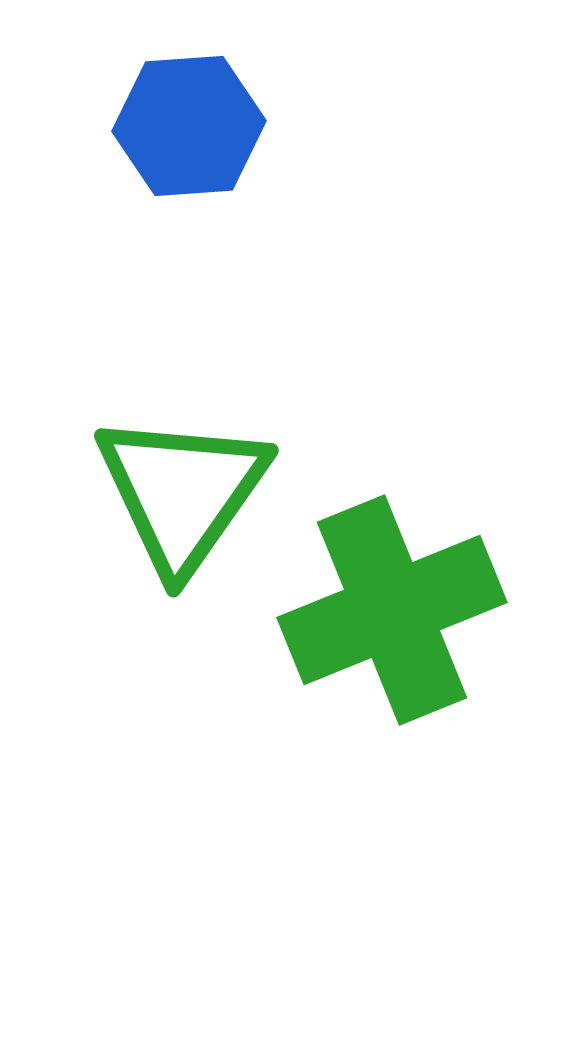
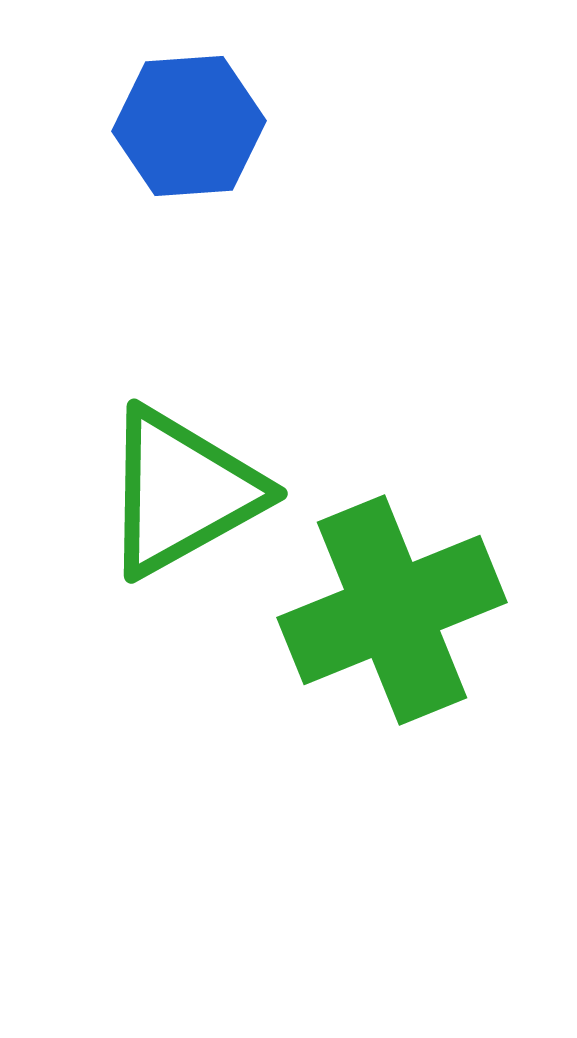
green triangle: rotated 26 degrees clockwise
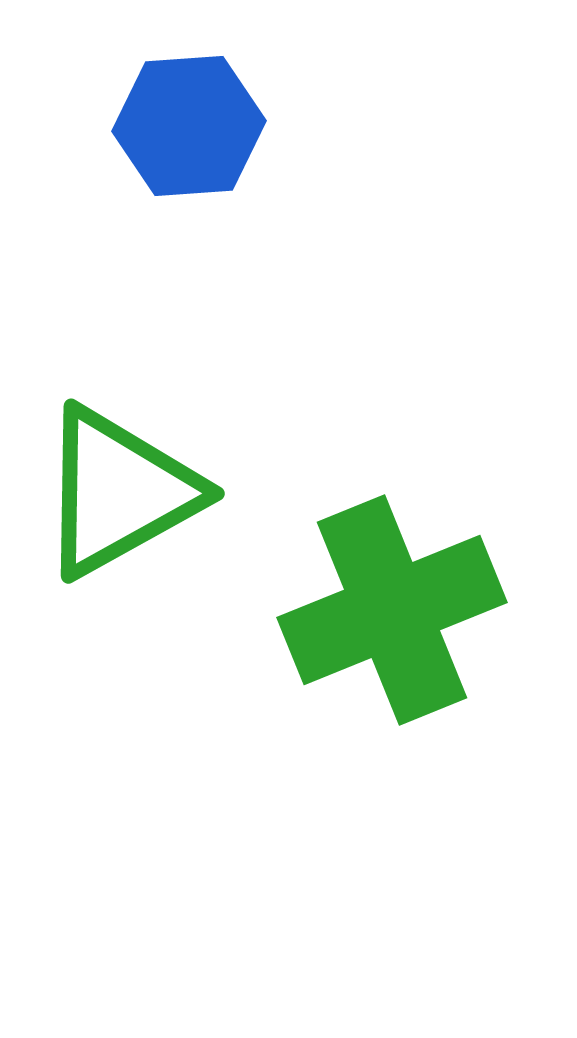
green triangle: moved 63 px left
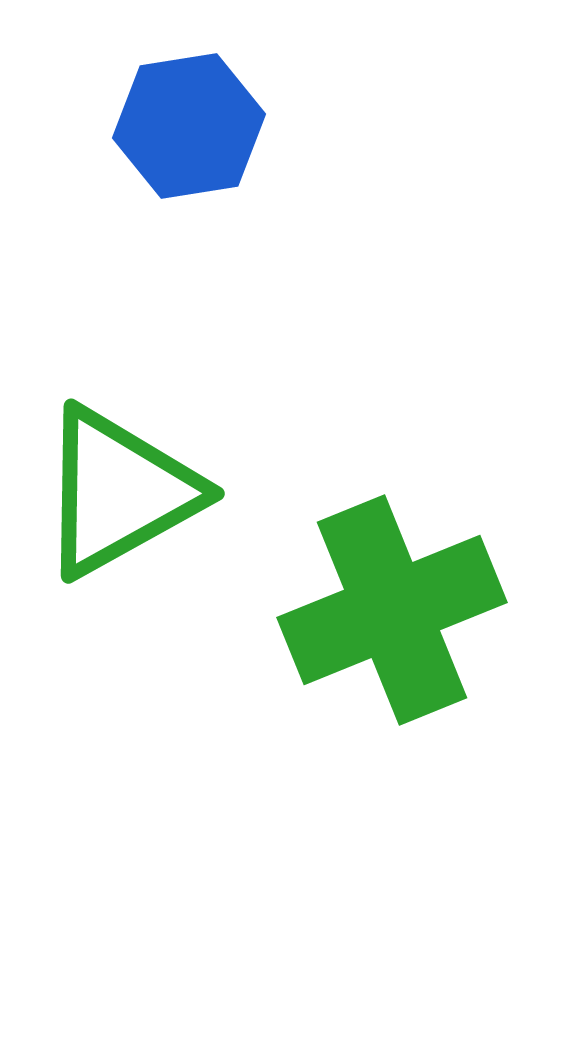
blue hexagon: rotated 5 degrees counterclockwise
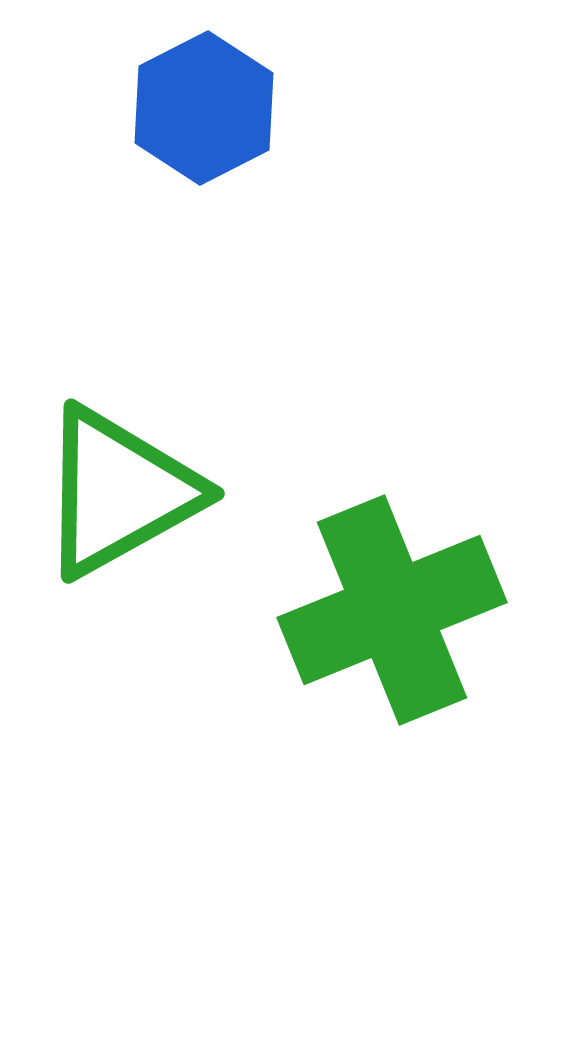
blue hexagon: moved 15 px right, 18 px up; rotated 18 degrees counterclockwise
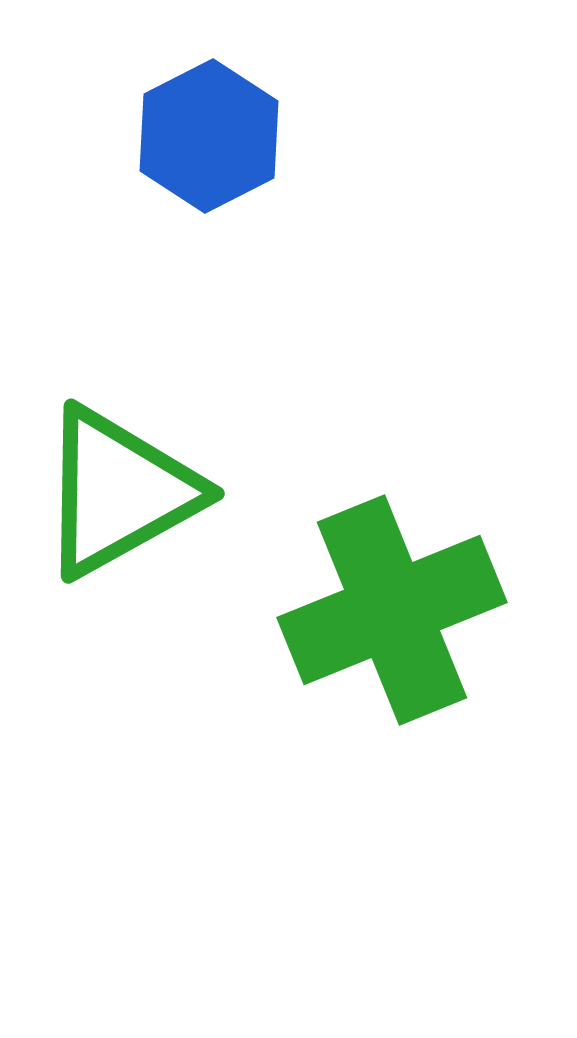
blue hexagon: moved 5 px right, 28 px down
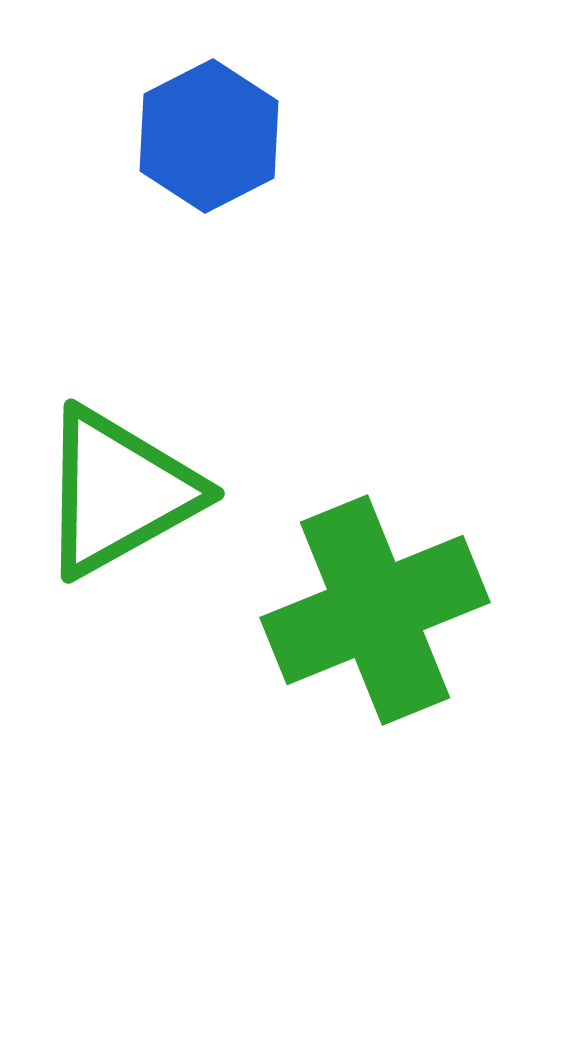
green cross: moved 17 px left
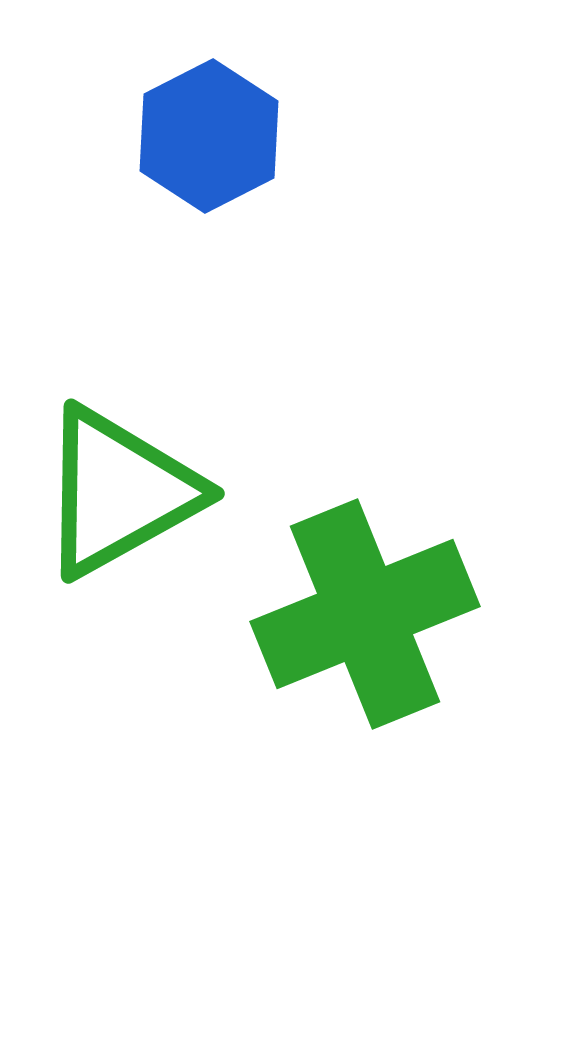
green cross: moved 10 px left, 4 px down
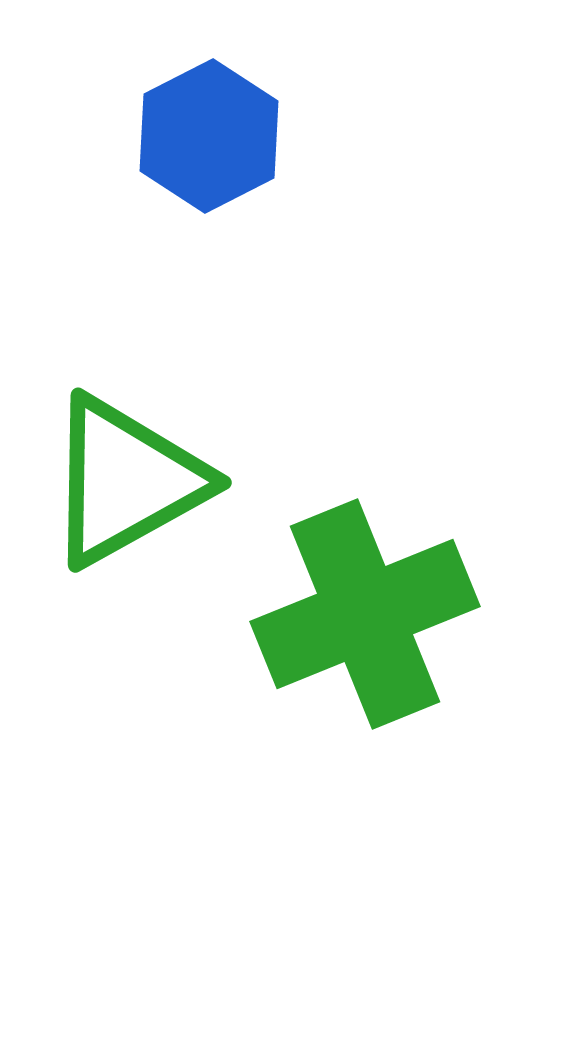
green triangle: moved 7 px right, 11 px up
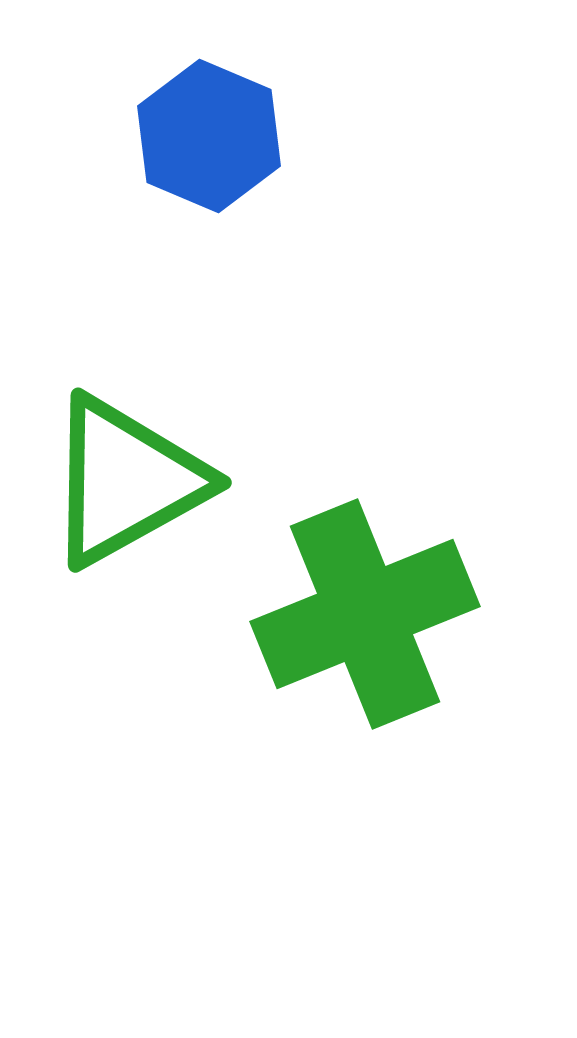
blue hexagon: rotated 10 degrees counterclockwise
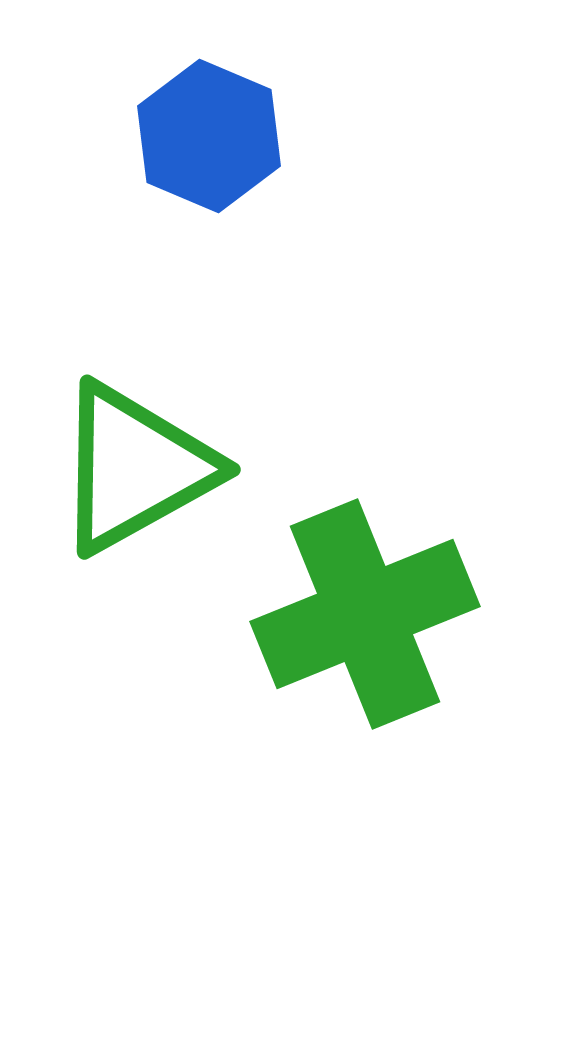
green triangle: moved 9 px right, 13 px up
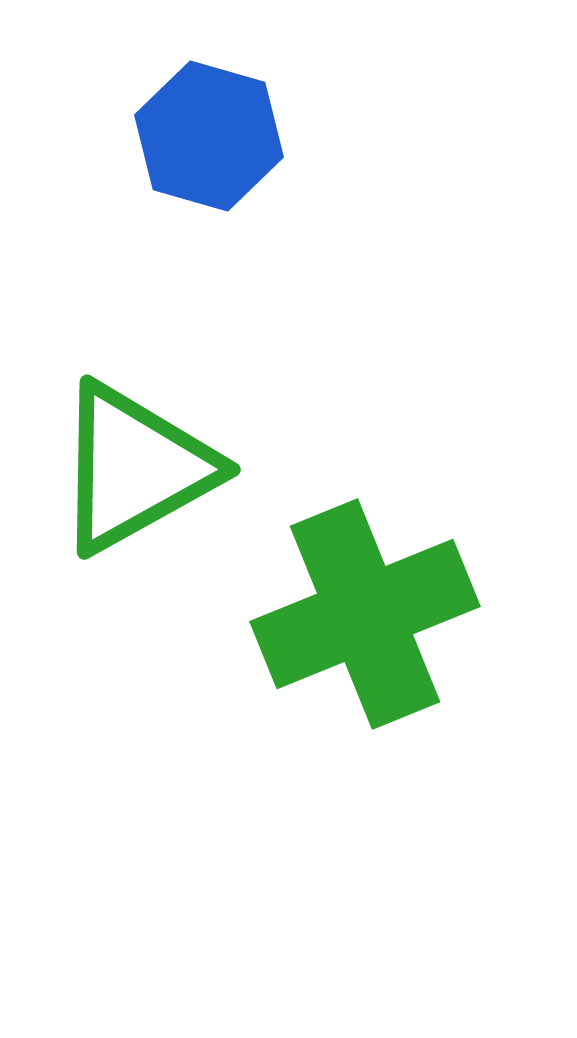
blue hexagon: rotated 7 degrees counterclockwise
